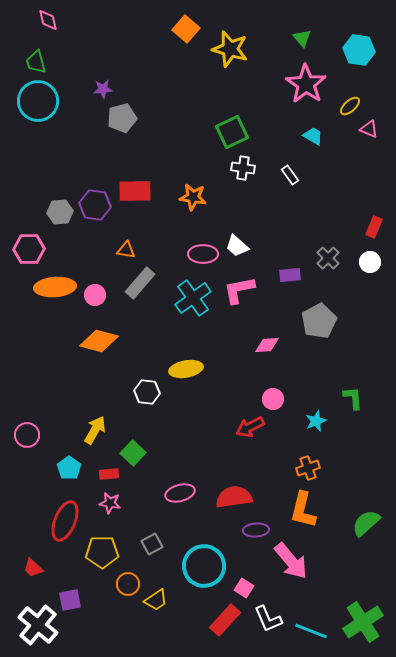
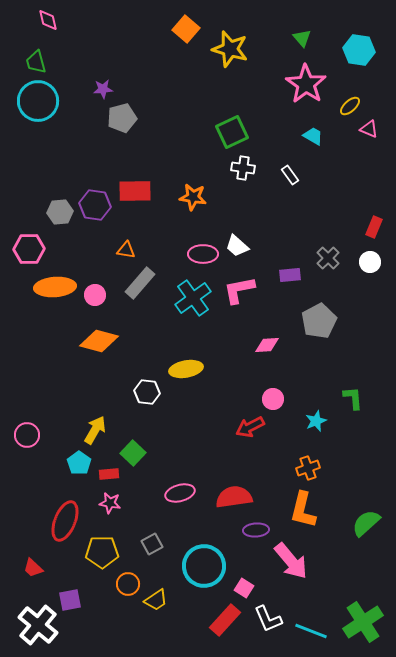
cyan pentagon at (69, 468): moved 10 px right, 5 px up
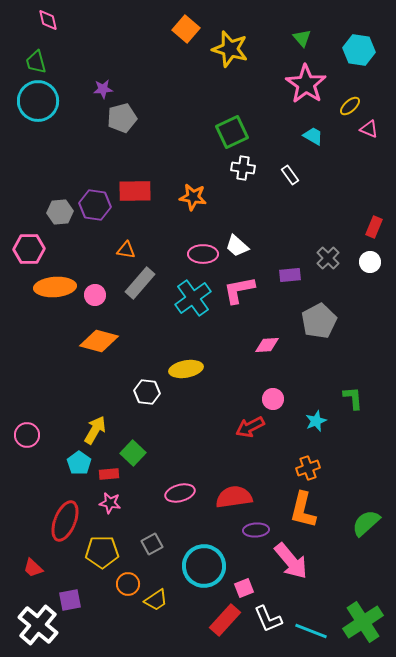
pink square at (244, 588): rotated 36 degrees clockwise
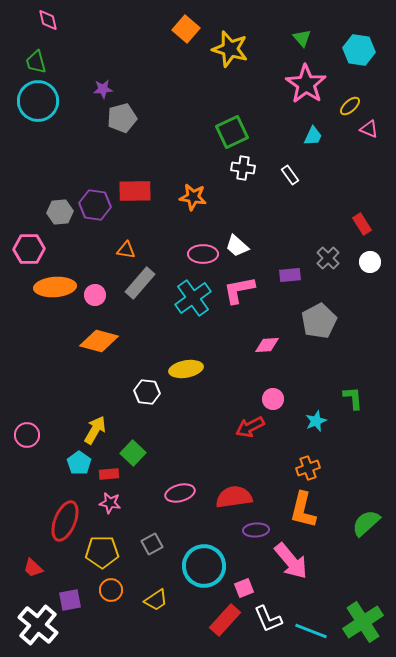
cyan trapezoid at (313, 136): rotated 85 degrees clockwise
red rectangle at (374, 227): moved 12 px left, 3 px up; rotated 55 degrees counterclockwise
orange circle at (128, 584): moved 17 px left, 6 px down
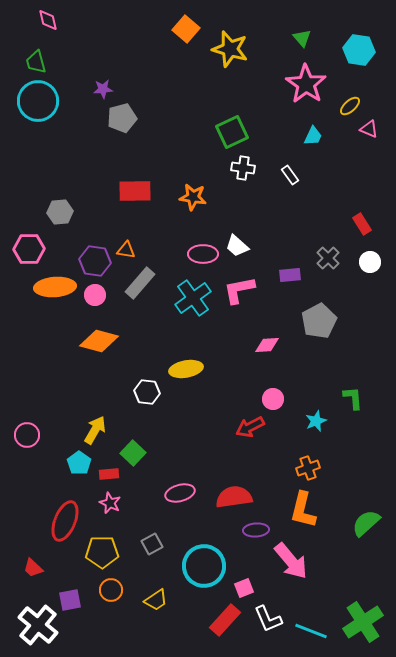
purple hexagon at (95, 205): moved 56 px down
pink star at (110, 503): rotated 15 degrees clockwise
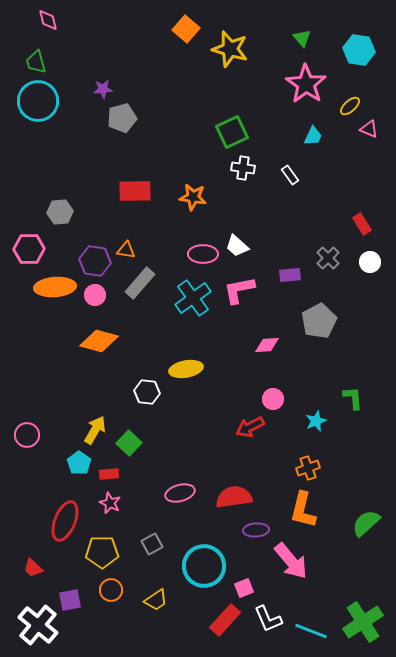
green square at (133, 453): moved 4 px left, 10 px up
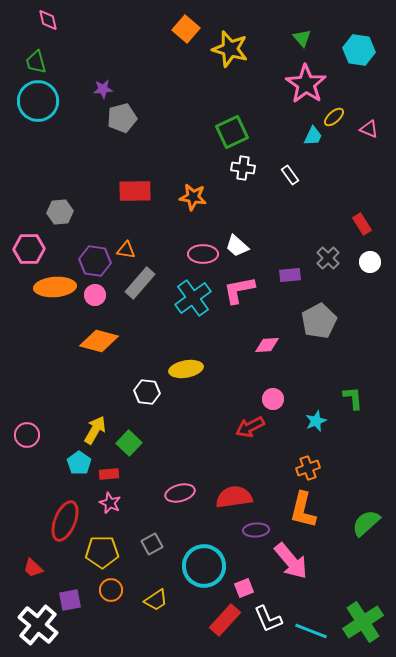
yellow ellipse at (350, 106): moved 16 px left, 11 px down
